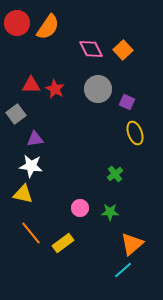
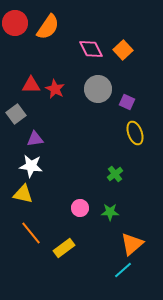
red circle: moved 2 px left
yellow rectangle: moved 1 px right, 5 px down
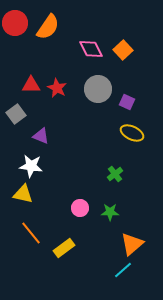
red star: moved 2 px right, 1 px up
yellow ellipse: moved 3 px left; rotated 45 degrees counterclockwise
purple triangle: moved 6 px right, 3 px up; rotated 30 degrees clockwise
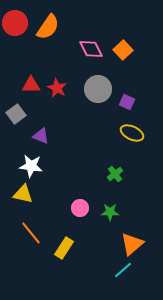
yellow rectangle: rotated 20 degrees counterclockwise
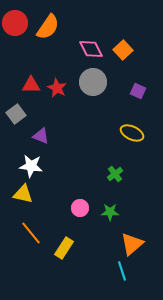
gray circle: moved 5 px left, 7 px up
purple square: moved 11 px right, 11 px up
cyan line: moved 1 px left, 1 px down; rotated 66 degrees counterclockwise
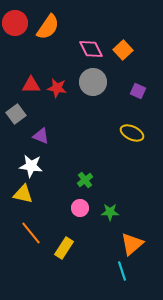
red star: rotated 18 degrees counterclockwise
green cross: moved 30 px left, 6 px down
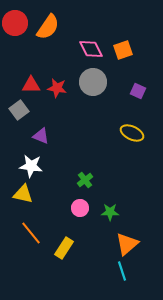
orange square: rotated 24 degrees clockwise
gray square: moved 3 px right, 4 px up
orange triangle: moved 5 px left
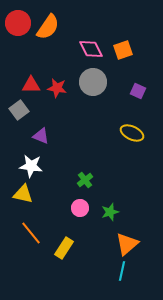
red circle: moved 3 px right
green star: rotated 18 degrees counterclockwise
cyan line: rotated 30 degrees clockwise
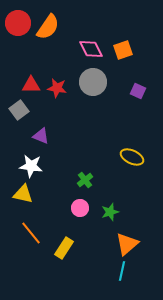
yellow ellipse: moved 24 px down
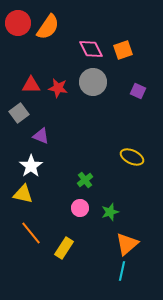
red star: moved 1 px right
gray square: moved 3 px down
white star: rotated 30 degrees clockwise
